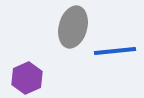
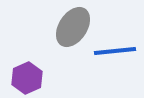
gray ellipse: rotated 18 degrees clockwise
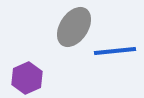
gray ellipse: moved 1 px right
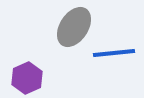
blue line: moved 1 px left, 2 px down
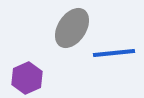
gray ellipse: moved 2 px left, 1 px down
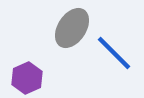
blue line: rotated 51 degrees clockwise
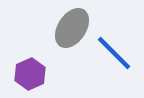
purple hexagon: moved 3 px right, 4 px up
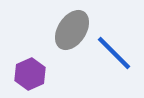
gray ellipse: moved 2 px down
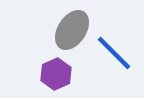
purple hexagon: moved 26 px right
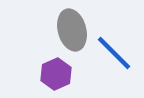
gray ellipse: rotated 48 degrees counterclockwise
